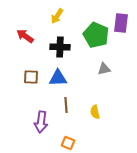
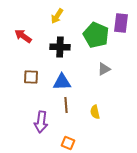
red arrow: moved 2 px left
gray triangle: rotated 16 degrees counterclockwise
blue triangle: moved 4 px right, 4 px down
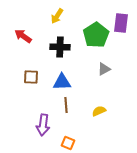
green pentagon: rotated 15 degrees clockwise
yellow semicircle: moved 4 px right, 1 px up; rotated 80 degrees clockwise
purple arrow: moved 2 px right, 3 px down
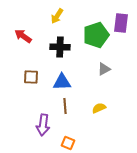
green pentagon: rotated 15 degrees clockwise
brown line: moved 1 px left, 1 px down
yellow semicircle: moved 3 px up
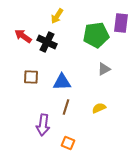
green pentagon: rotated 10 degrees clockwise
black cross: moved 13 px left, 5 px up; rotated 24 degrees clockwise
brown line: moved 1 px right, 1 px down; rotated 21 degrees clockwise
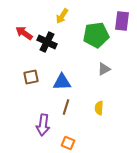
yellow arrow: moved 5 px right
purple rectangle: moved 1 px right, 2 px up
red arrow: moved 1 px right, 3 px up
brown square: rotated 14 degrees counterclockwise
yellow semicircle: rotated 64 degrees counterclockwise
